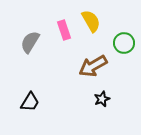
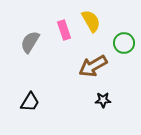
black star: moved 1 px right, 1 px down; rotated 21 degrees clockwise
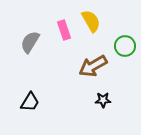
green circle: moved 1 px right, 3 px down
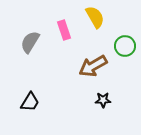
yellow semicircle: moved 4 px right, 4 px up
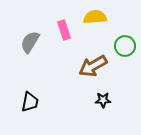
yellow semicircle: rotated 65 degrees counterclockwise
black trapezoid: rotated 20 degrees counterclockwise
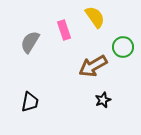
yellow semicircle: rotated 60 degrees clockwise
green circle: moved 2 px left, 1 px down
black star: rotated 21 degrees counterclockwise
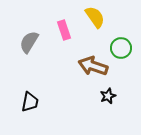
gray semicircle: moved 1 px left
green circle: moved 2 px left, 1 px down
brown arrow: rotated 48 degrees clockwise
black star: moved 5 px right, 4 px up
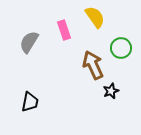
brown arrow: moved 1 px up; rotated 48 degrees clockwise
black star: moved 3 px right, 5 px up
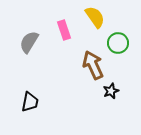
green circle: moved 3 px left, 5 px up
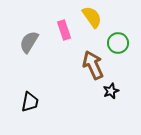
yellow semicircle: moved 3 px left
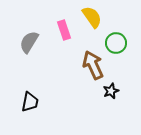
green circle: moved 2 px left
